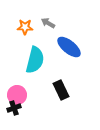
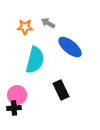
blue ellipse: moved 1 px right
black cross: rotated 16 degrees clockwise
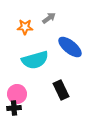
gray arrow: moved 1 px right, 5 px up; rotated 112 degrees clockwise
cyan semicircle: rotated 60 degrees clockwise
pink circle: moved 1 px up
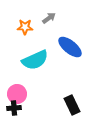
cyan semicircle: rotated 8 degrees counterclockwise
black rectangle: moved 11 px right, 15 px down
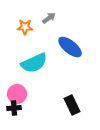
cyan semicircle: moved 1 px left, 3 px down
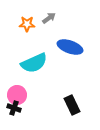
orange star: moved 2 px right, 3 px up
blue ellipse: rotated 20 degrees counterclockwise
pink circle: moved 1 px down
black cross: rotated 24 degrees clockwise
